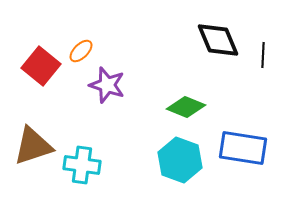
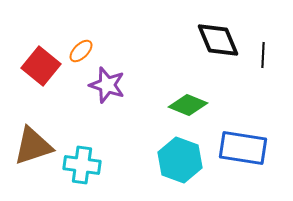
green diamond: moved 2 px right, 2 px up
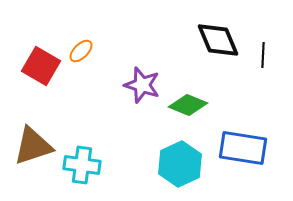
red square: rotated 9 degrees counterclockwise
purple star: moved 35 px right
cyan hexagon: moved 4 px down; rotated 15 degrees clockwise
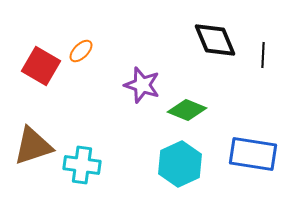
black diamond: moved 3 px left
green diamond: moved 1 px left, 5 px down
blue rectangle: moved 10 px right, 6 px down
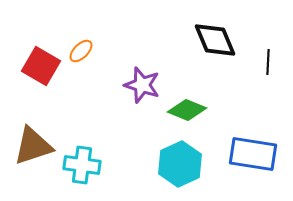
black line: moved 5 px right, 7 px down
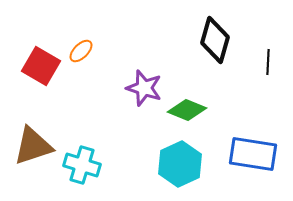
black diamond: rotated 39 degrees clockwise
purple star: moved 2 px right, 3 px down
cyan cross: rotated 9 degrees clockwise
